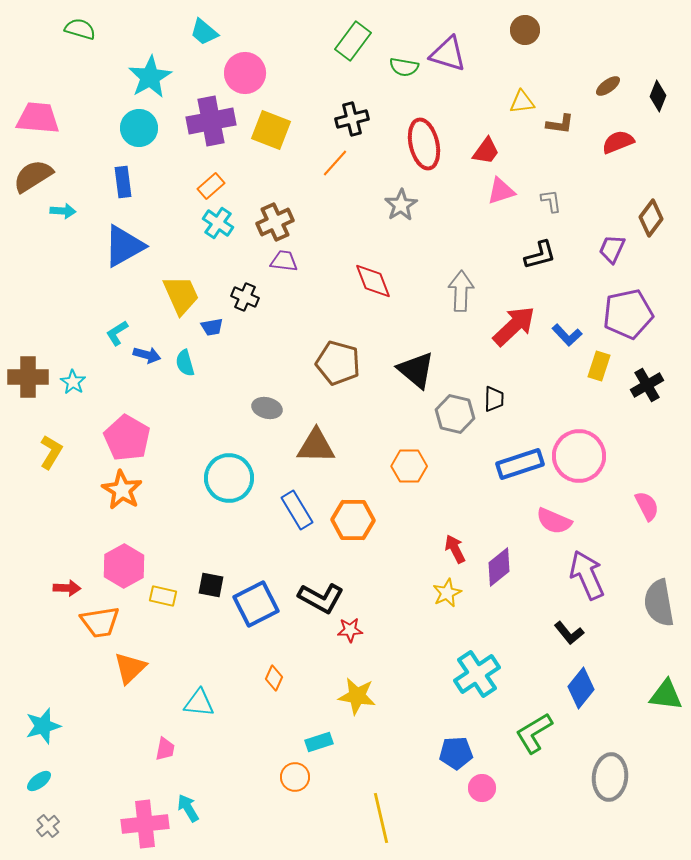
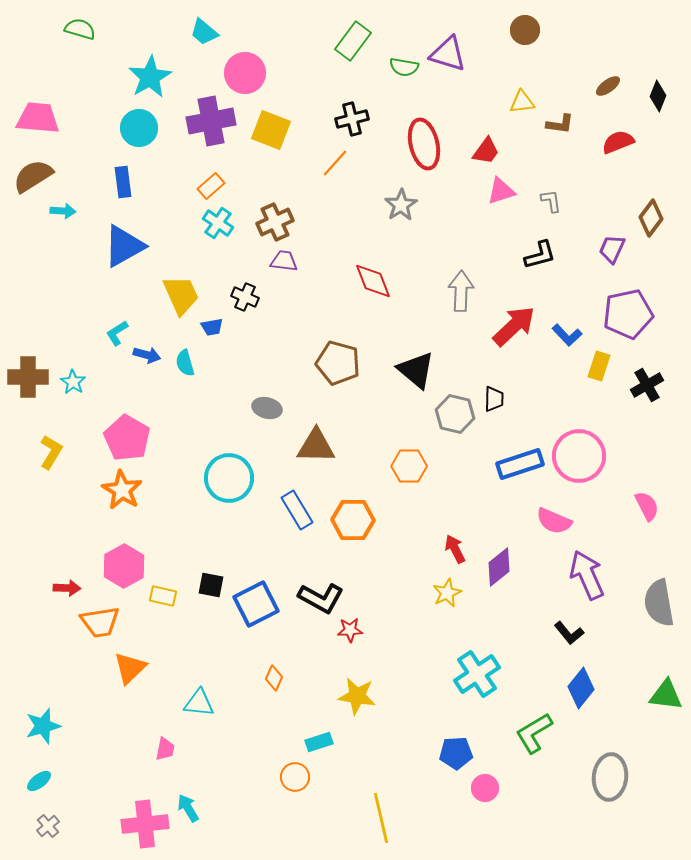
pink circle at (482, 788): moved 3 px right
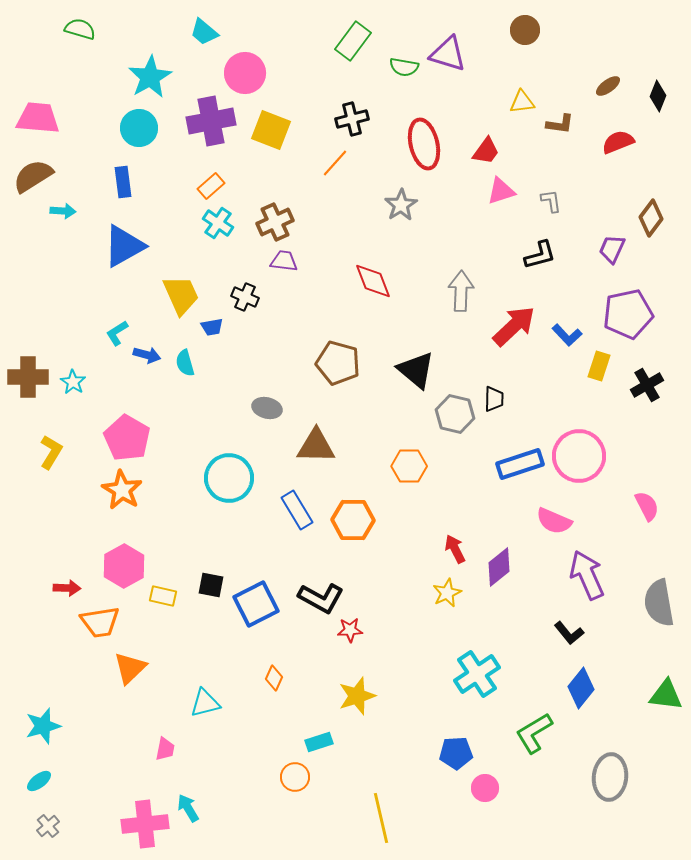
yellow star at (357, 696): rotated 27 degrees counterclockwise
cyan triangle at (199, 703): moved 6 px right; rotated 20 degrees counterclockwise
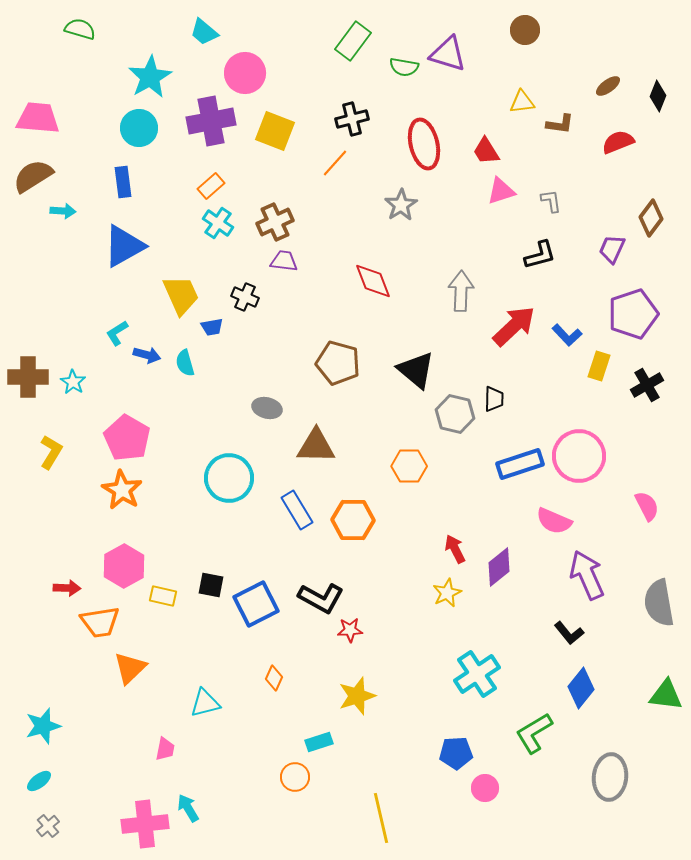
yellow square at (271, 130): moved 4 px right, 1 px down
red trapezoid at (486, 151): rotated 112 degrees clockwise
purple pentagon at (628, 314): moved 5 px right; rotated 6 degrees counterclockwise
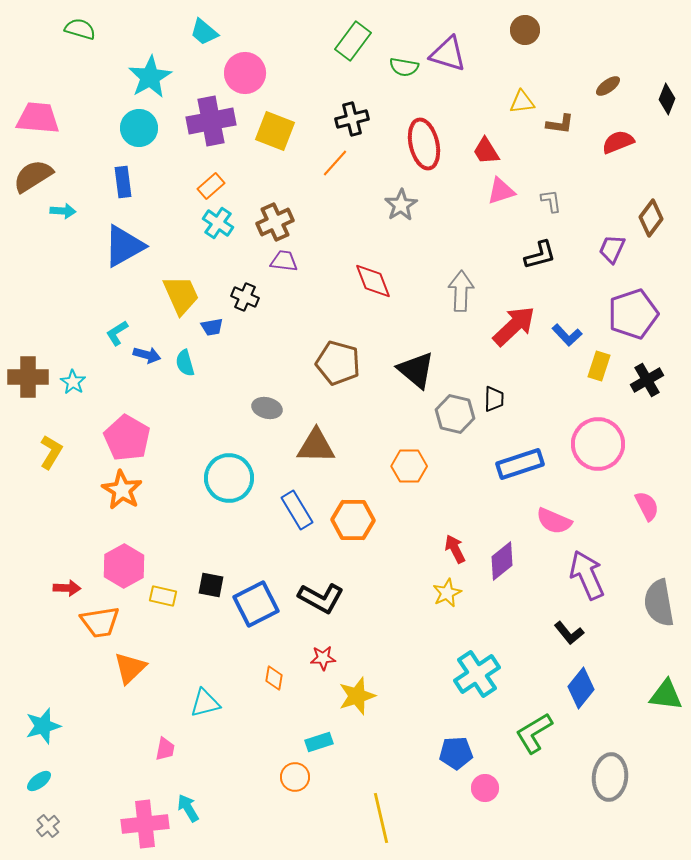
black diamond at (658, 96): moved 9 px right, 3 px down
black cross at (647, 385): moved 5 px up
pink circle at (579, 456): moved 19 px right, 12 px up
purple diamond at (499, 567): moved 3 px right, 6 px up
red star at (350, 630): moved 27 px left, 28 px down
orange diamond at (274, 678): rotated 15 degrees counterclockwise
